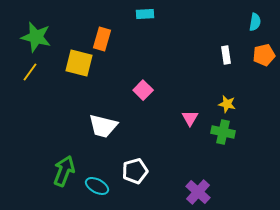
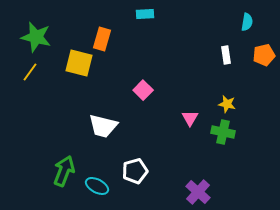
cyan semicircle: moved 8 px left
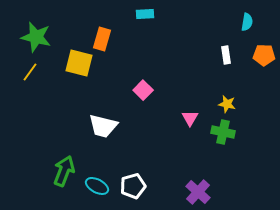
orange pentagon: rotated 15 degrees clockwise
white pentagon: moved 2 px left, 15 px down
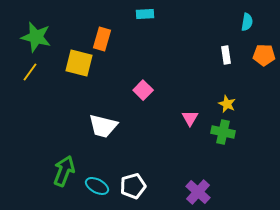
yellow star: rotated 12 degrees clockwise
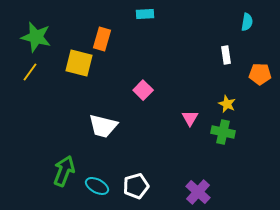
orange pentagon: moved 4 px left, 19 px down
white pentagon: moved 3 px right
